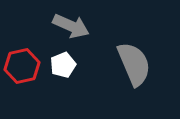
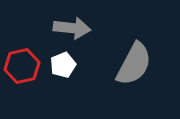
gray arrow: moved 1 px right, 2 px down; rotated 18 degrees counterclockwise
gray semicircle: rotated 51 degrees clockwise
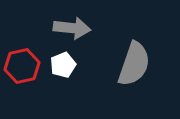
gray semicircle: rotated 9 degrees counterclockwise
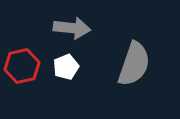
white pentagon: moved 3 px right, 2 px down
